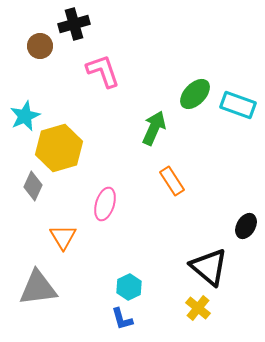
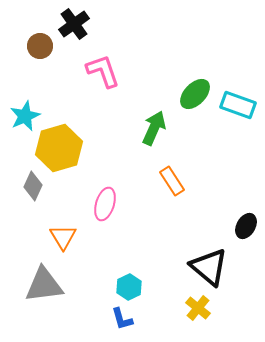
black cross: rotated 20 degrees counterclockwise
gray triangle: moved 6 px right, 3 px up
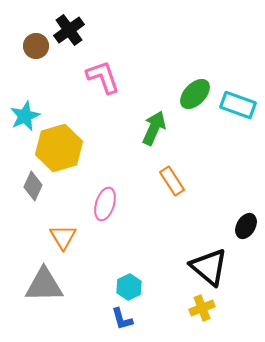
black cross: moved 5 px left, 6 px down
brown circle: moved 4 px left
pink L-shape: moved 6 px down
gray triangle: rotated 6 degrees clockwise
yellow cross: moved 4 px right; rotated 30 degrees clockwise
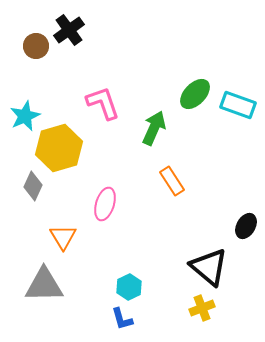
pink L-shape: moved 26 px down
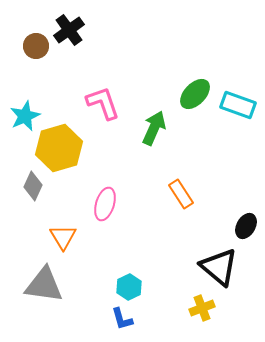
orange rectangle: moved 9 px right, 13 px down
black triangle: moved 10 px right
gray triangle: rotated 9 degrees clockwise
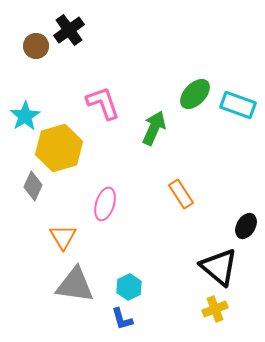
cyan star: rotated 8 degrees counterclockwise
gray triangle: moved 31 px right
yellow cross: moved 13 px right, 1 px down
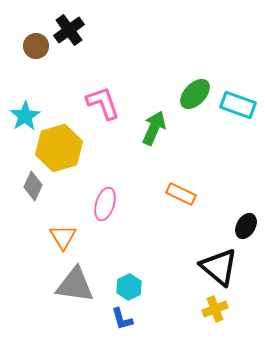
orange rectangle: rotated 32 degrees counterclockwise
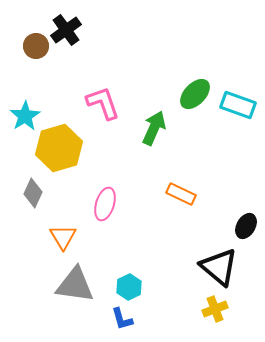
black cross: moved 3 px left
gray diamond: moved 7 px down
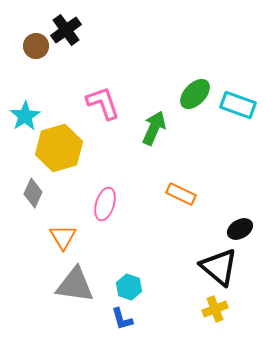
black ellipse: moved 6 px left, 3 px down; rotated 30 degrees clockwise
cyan hexagon: rotated 15 degrees counterclockwise
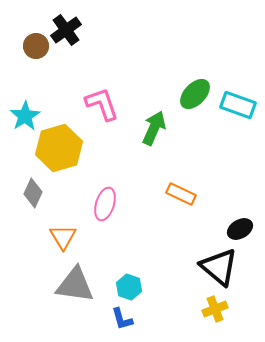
pink L-shape: moved 1 px left, 1 px down
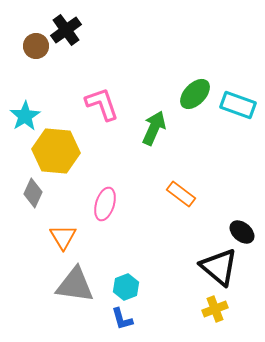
yellow hexagon: moved 3 px left, 3 px down; rotated 21 degrees clockwise
orange rectangle: rotated 12 degrees clockwise
black ellipse: moved 2 px right, 3 px down; rotated 70 degrees clockwise
cyan hexagon: moved 3 px left; rotated 20 degrees clockwise
